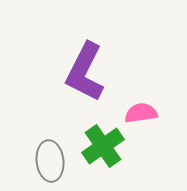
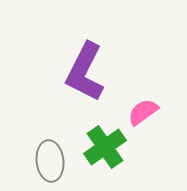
pink semicircle: moved 2 px right, 1 px up; rotated 28 degrees counterclockwise
green cross: moved 2 px right, 1 px down
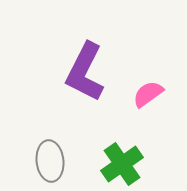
pink semicircle: moved 5 px right, 18 px up
green cross: moved 17 px right, 17 px down
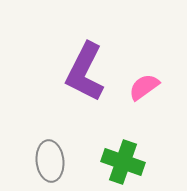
pink semicircle: moved 4 px left, 7 px up
green cross: moved 1 px right, 2 px up; rotated 36 degrees counterclockwise
